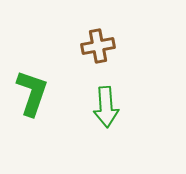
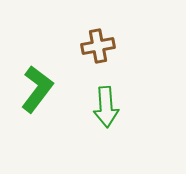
green L-shape: moved 5 px right, 4 px up; rotated 18 degrees clockwise
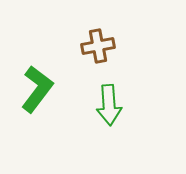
green arrow: moved 3 px right, 2 px up
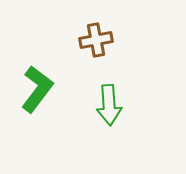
brown cross: moved 2 px left, 6 px up
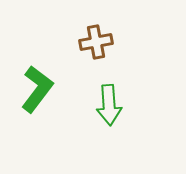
brown cross: moved 2 px down
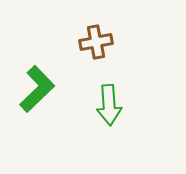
green L-shape: rotated 9 degrees clockwise
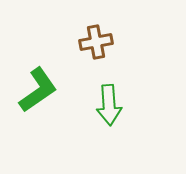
green L-shape: moved 1 px right, 1 px down; rotated 9 degrees clockwise
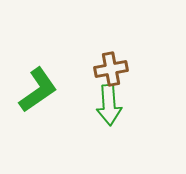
brown cross: moved 15 px right, 27 px down
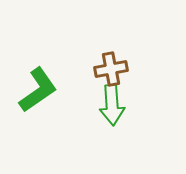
green arrow: moved 3 px right
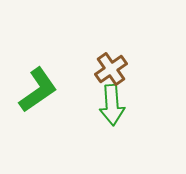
brown cross: rotated 24 degrees counterclockwise
